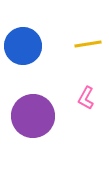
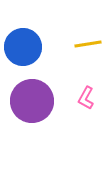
blue circle: moved 1 px down
purple circle: moved 1 px left, 15 px up
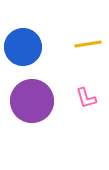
pink L-shape: rotated 45 degrees counterclockwise
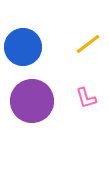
yellow line: rotated 28 degrees counterclockwise
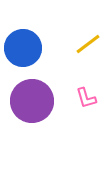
blue circle: moved 1 px down
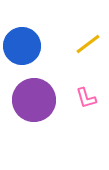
blue circle: moved 1 px left, 2 px up
purple circle: moved 2 px right, 1 px up
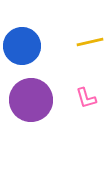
yellow line: moved 2 px right, 2 px up; rotated 24 degrees clockwise
purple circle: moved 3 px left
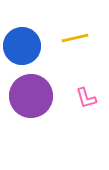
yellow line: moved 15 px left, 4 px up
purple circle: moved 4 px up
